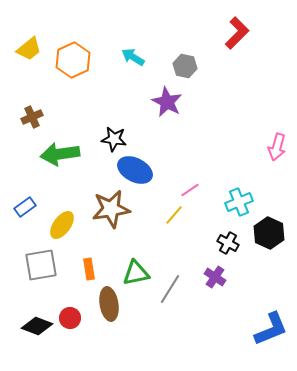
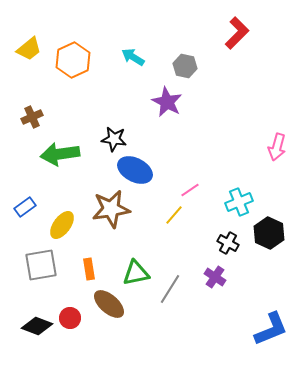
brown ellipse: rotated 40 degrees counterclockwise
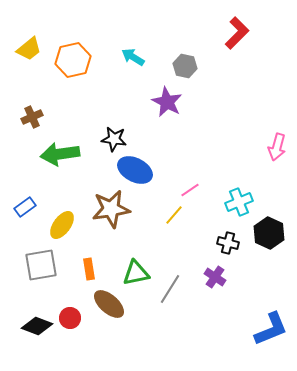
orange hexagon: rotated 12 degrees clockwise
black cross: rotated 15 degrees counterclockwise
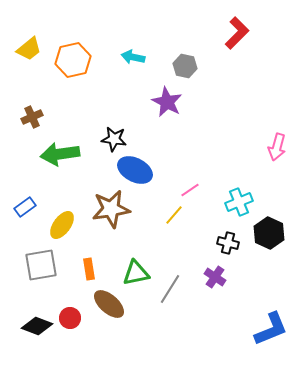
cyan arrow: rotated 20 degrees counterclockwise
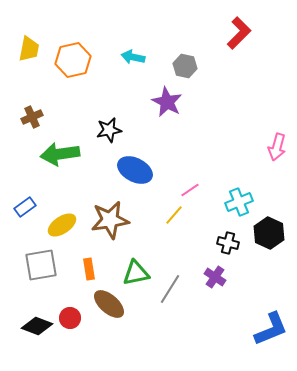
red L-shape: moved 2 px right
yellow trapezoid: rotated 40 degrees counterclockwise
black star: moved 5 px left, 9 px up; rotated 20 degrees counterclockwise
brown star: moved 1 px left, 11 px down
yellow ellipse: rotated 20 degrees clockwise
